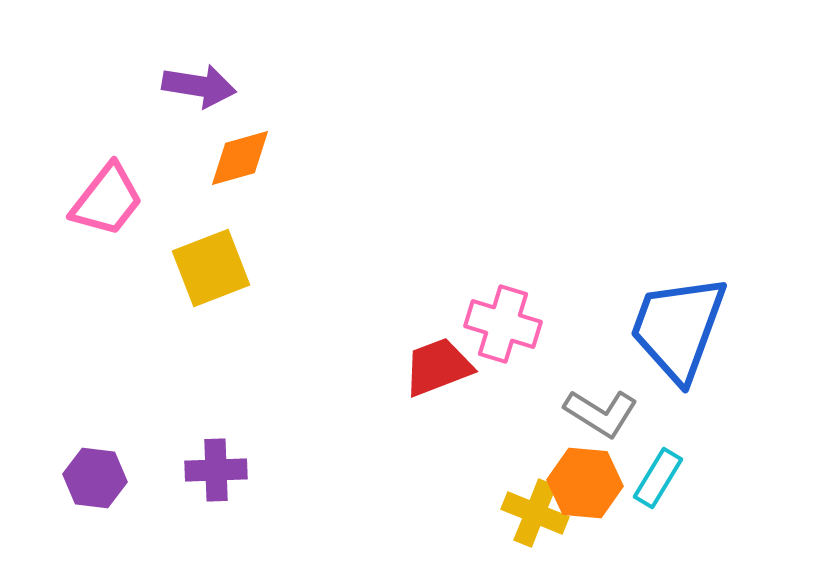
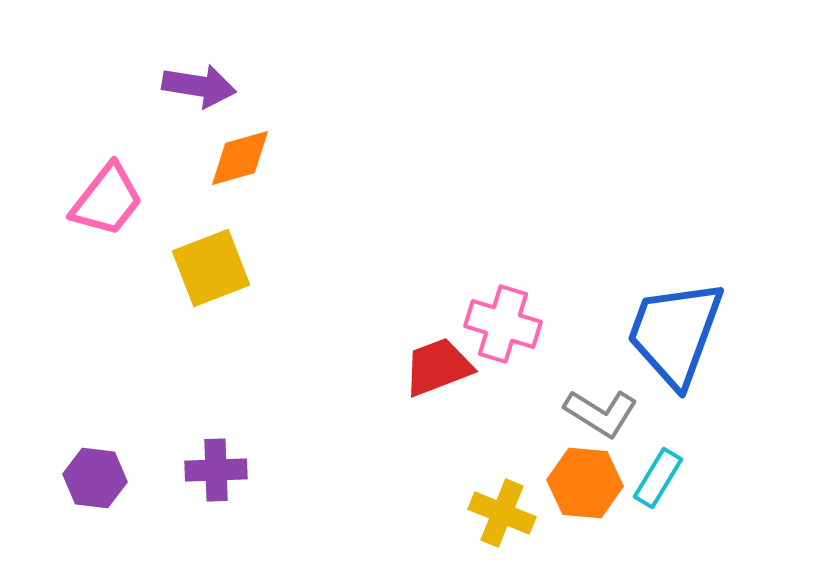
blue trapezoid: moved 3 px left, 5 px down
yellow cross: moved 33 px left
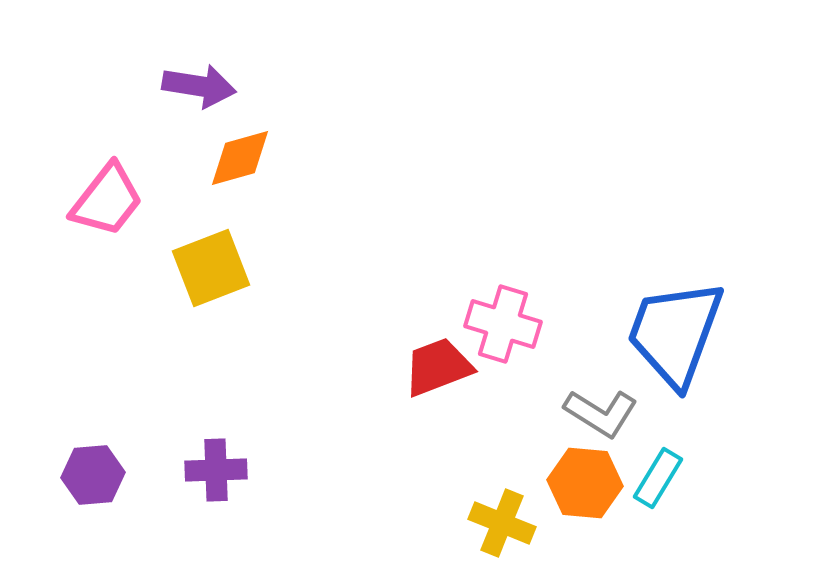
purple hexagon: moved 2 px left, 3 px up; rotated 12 degrees counterclockwise
yellow cross: moved 10 px down
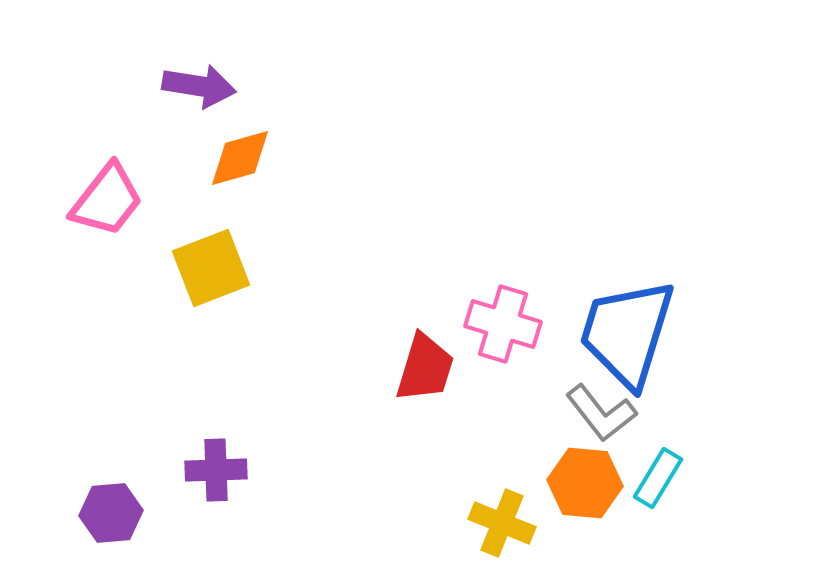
blue trapezoid: moved 48 px left; rotated 3 degrees counterclockwise
red trapezoid: moved 13 px left, 1 px down; rotated 128 degrees clockwise
gray L-shape: rotated 20 degrees clockwise
purple hexagon: moved 18 px right, 38 px down
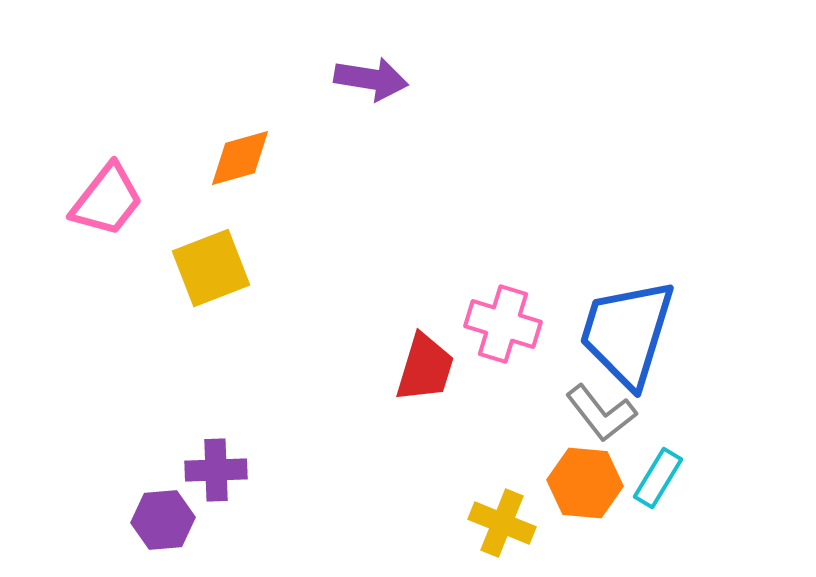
purple arrow: moved 172 px right, 7 px up
purple hexagon: moved 52 px right, 7 px down
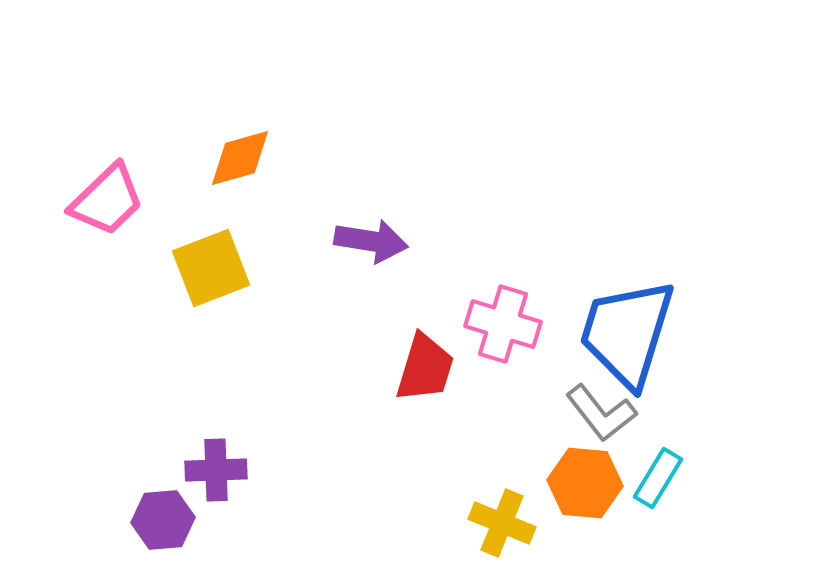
purple arrow: moved 162 px down
pink trapezoid: rotated 8 degrees clockwise
